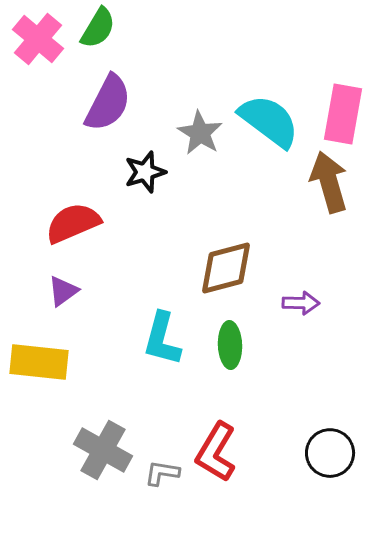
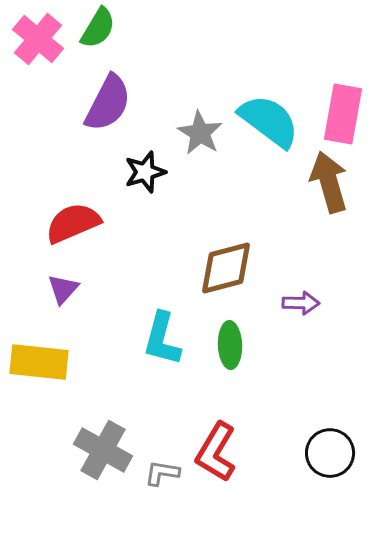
purple triangle: moved 2 px up; rotated 12 degrees counterclockwise
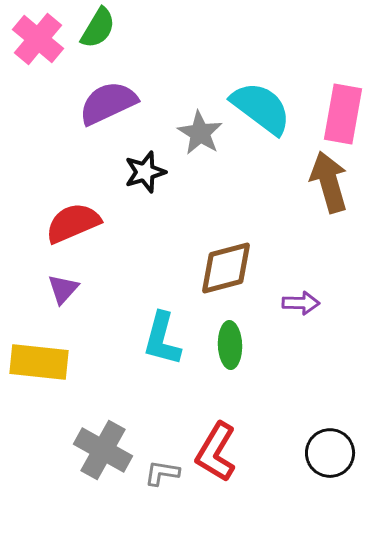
purple semicircle: rotated 142 degrees counterclockwise
cyan semicircle: moved 8 px left, 13 px up
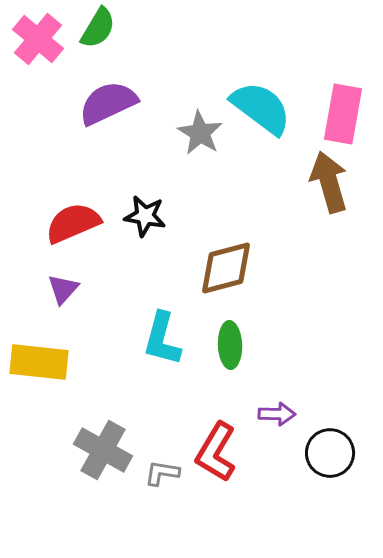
black star: moved 44 px down; rotated 27 degrees clockwise
purple arrow: moved 24 px left, 111 px down
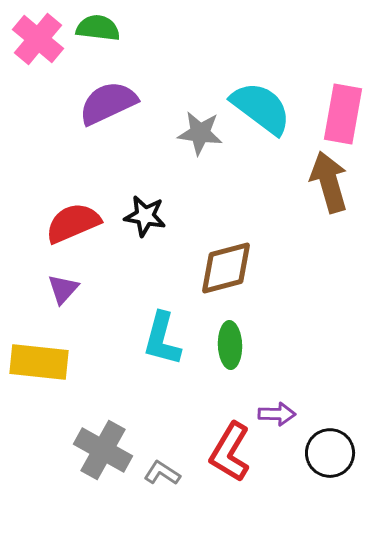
green semicircle: rotated 114 degrees counterclockwise
gray star: rotated 24 degrees counterclockwise
red L-shape: moved 14 px right
gray L-shape: rotated 24 degrees clockwise
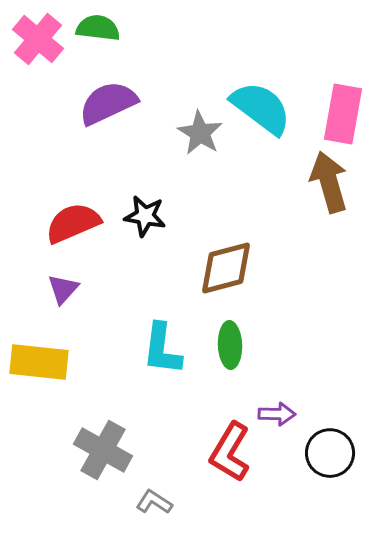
gray star: rotated 24 degrees clockwise
cyan L-shape: moved 10 px down; rotated 8 degrees counterclockwise
gray L-shape: moved 8 px left, 29 px down
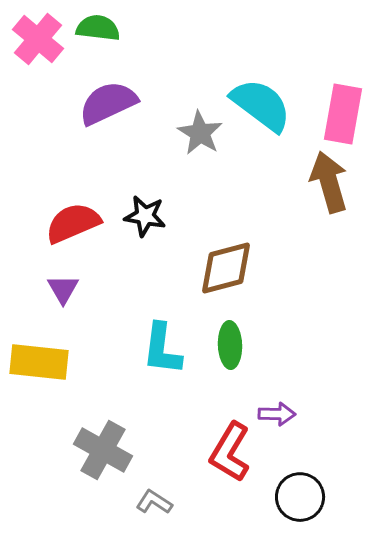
cyan semicircle: moved 3 px up
purple triangle: rotated 12 degrees counterclockwise
black circle: moved 30 px left, 44 px down
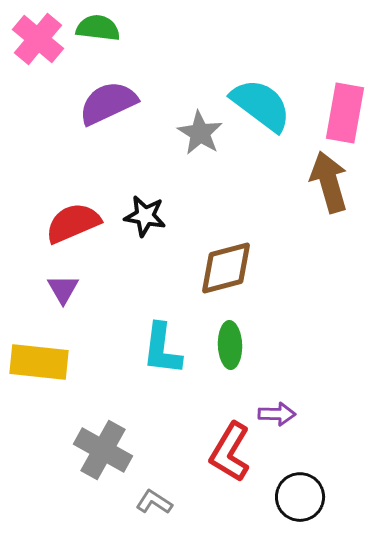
pink rectangle: moved 2 px right, 1 px up
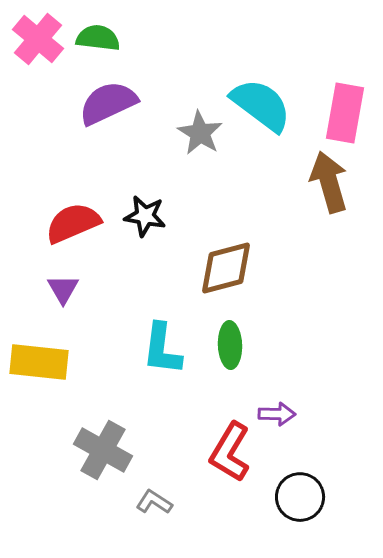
green semicircle: moved 10 px down
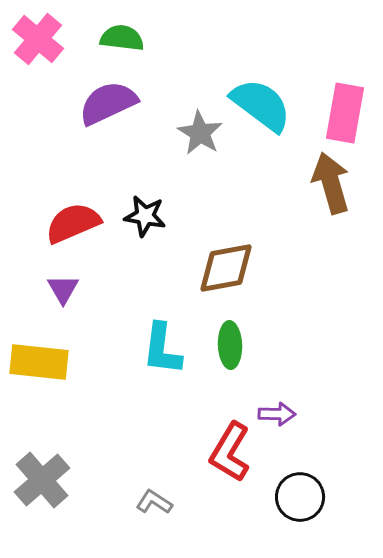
green semicircle: moved 24 px right
brown arrow: moved 2 px right, 1 px down
brown diamond: rotated 4 degrees clockwise
gray cross: moved 61 px left, 30 px down; rotated 20 degrees clockwise
